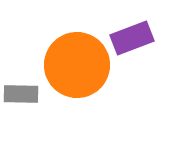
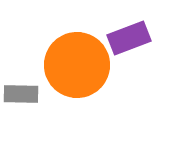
purple rectangle: moved 3 px left
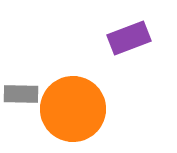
orange circle: moved 4 px left, 44 px down
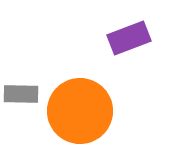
orange circle: moved 7 px right, 2 px down
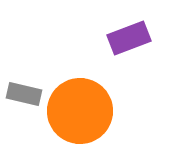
gray rectangle: moved 3 px right; rotated 12 degrees clockwise
